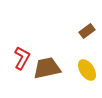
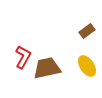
red L-shape: moved 1 px right, 1 px up
yellow ellipse: moved 4 px up
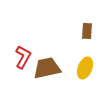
brown rectangle: rotated 49 degrees counterclockwise
yellow ellipse: moved 2 px left, 2 px down; rotated 55 degrees clockwise
